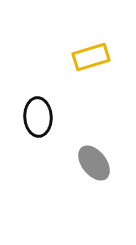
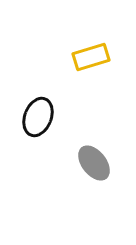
black ellipse: rotated 24 degrees clockwise
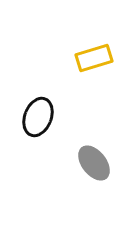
yellow rectangle: moved 3 px right, 1 px down
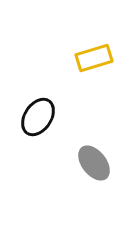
black ellipse: rotated 12 degrees clockwise
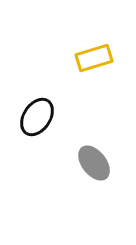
black ellipse: moved 1 px left
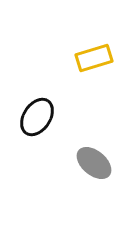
gray ellipse: rotated 12 degrees counterclockwise
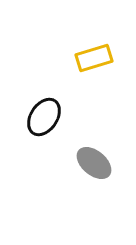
black ellipse: moved 7 px right
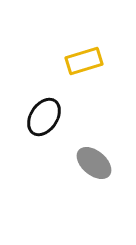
yellow rectangle: moved 10 px left, 3 px down
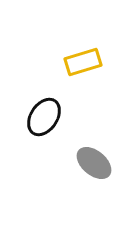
yellow rectangle: moved 1 px left, 1 px down
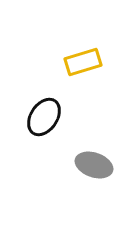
gray ellipse: moved 2 px down; rotated 21 degrees counterclockwise
